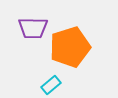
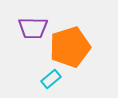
cyan rectangle: moved 6 px up
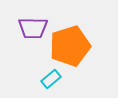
orange pentagon: moved 1 px up
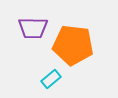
orange pentagon: moved 3 px right, 1 px up; rotated 24 degrees clockwise
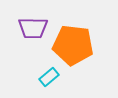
cyan rectangle: moved 2 px left, 2 px up
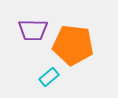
purple trapezoid: moved 2 px down
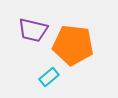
purple trapezoid: rotated 12 degrees clockwise
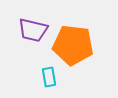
cyan rectangle: rotated 60 degrees counterclockwise
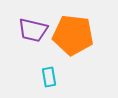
orange pentagon: moved 10 px up
